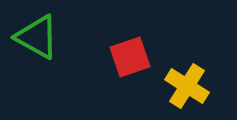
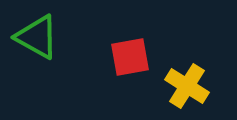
red square: rotated 9 degrees clockwise
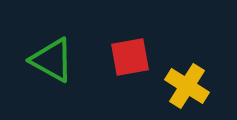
green triangle: moved 15 px right, 23 px down
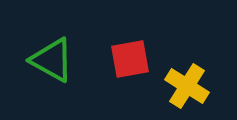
red square: moved 2 px down
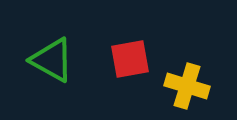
yellow cross: rotated 15 degrees counterclockwise
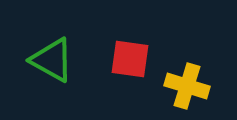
red square: rotated 18 degrees clockwise
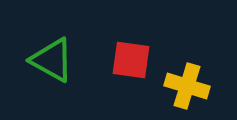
red square: moved 1 px right, 1 px down
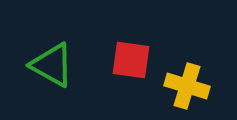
green triangle: moved 5 px down
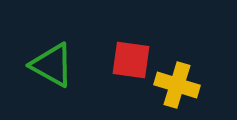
yellow cross: moved 10 px left, 1 px up
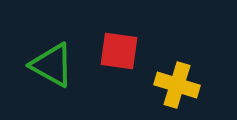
red square: moved 12 px left, 9 px up
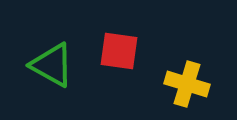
yellow cross: moved 10 px right, 1 px up
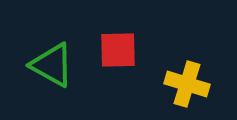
red square: moved 1 px left, 1 px up; rotated 9 degrees counterclockwise
